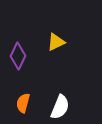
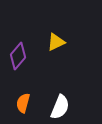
purple diamond: rotated 16 degrees clockwise
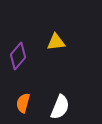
yellow triangle: rotated 18 degrees clockwise
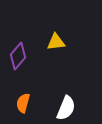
white semicircle: moved 6 px right, 1 px down
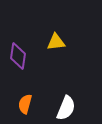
purple diamond: rotated 32 degrees counterclockwise
orange semicircle: moved 2 px right, 1 px down
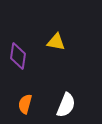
yellow triangle: rotated 18 degrees clockwise
white semicircle: moved 3 px up
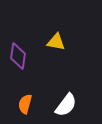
white semicircle: rotated 15 degrees clockwise
